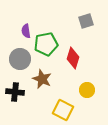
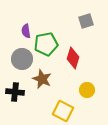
gray circle: moved 2 px right
yellow square: moved 1 px down
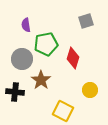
purple semicircle: moved 6 px up
brown star: moved 1 px left, 1 px down; rotated 12 degrees clockwise
yellow circle: moved 3 px right
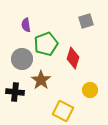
green pentagon: rotated 10 degrees counterclockwise
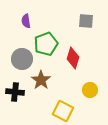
gray square: rotated 21 degrees clockwise
purple semicircle: moved 4 px up
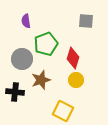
brown star: rotated 18 degrees clockwise
yellow circle: moved 14 px left, 10 px up
